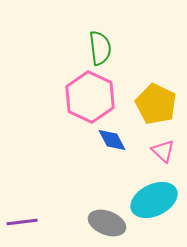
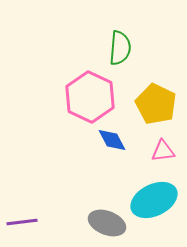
green semicircle: moved 20 px right; rotated 12 degrees clockwise
pink triangle: rotated 50 degrees counterclockwise
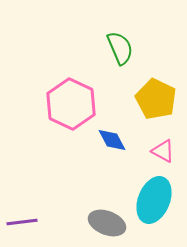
green semicircle: rotated 28 degrees counterclockwise
pink hexagon: moved 19 px left, 7 px down
yellow pentagon: moved 5 px up
pink triangle: rotated 35 degrees clockwise
cyan ellipse: rotated 42 degrees counterclockwise
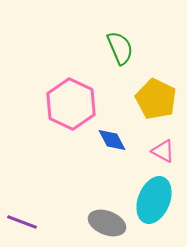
purple line: rotated 28 degrees clockwise
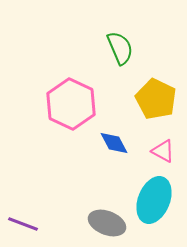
blue diamond: moved 2 px right, 3 px down
purple line: moved 1 px right, 2 px down
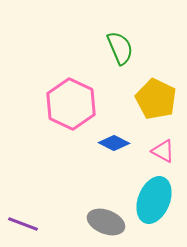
blue diamond: rotated 36 degrees counterclockwise
gray ellipse: moved 1 px left, 1 px up
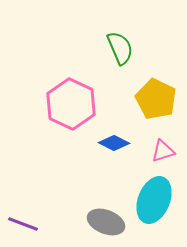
pink triangle: rotated 45 degrees counterclockwise
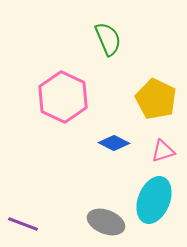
green semicircle: moved 12 px left, 9 px up
pink hexagon: moved 8 px left, 7 px up
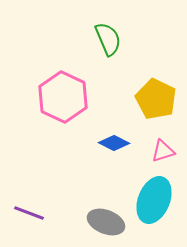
purple line: moved 6 px right, 11 px up
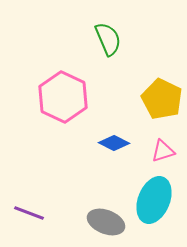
yellow pentagon: moved 6 px right
